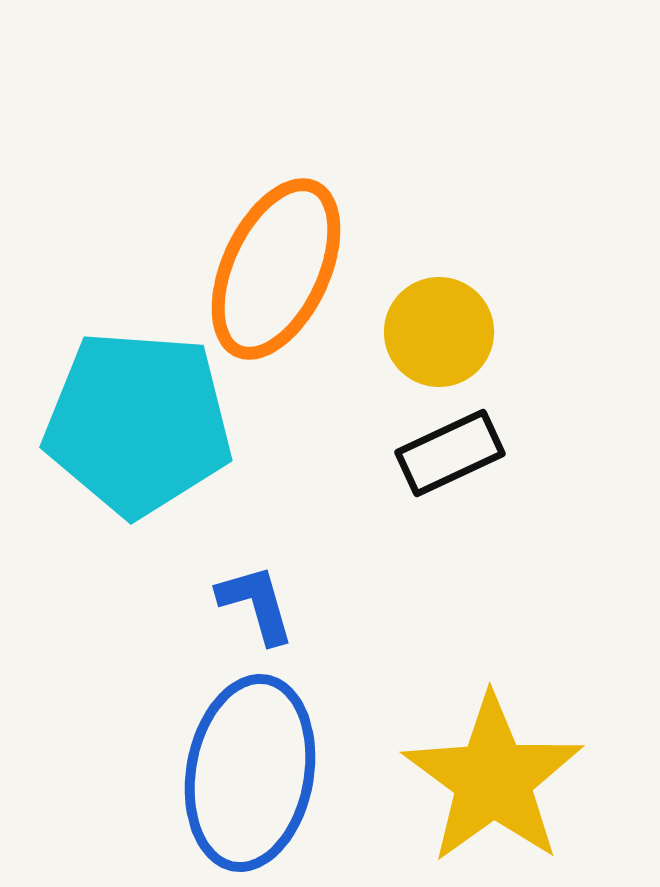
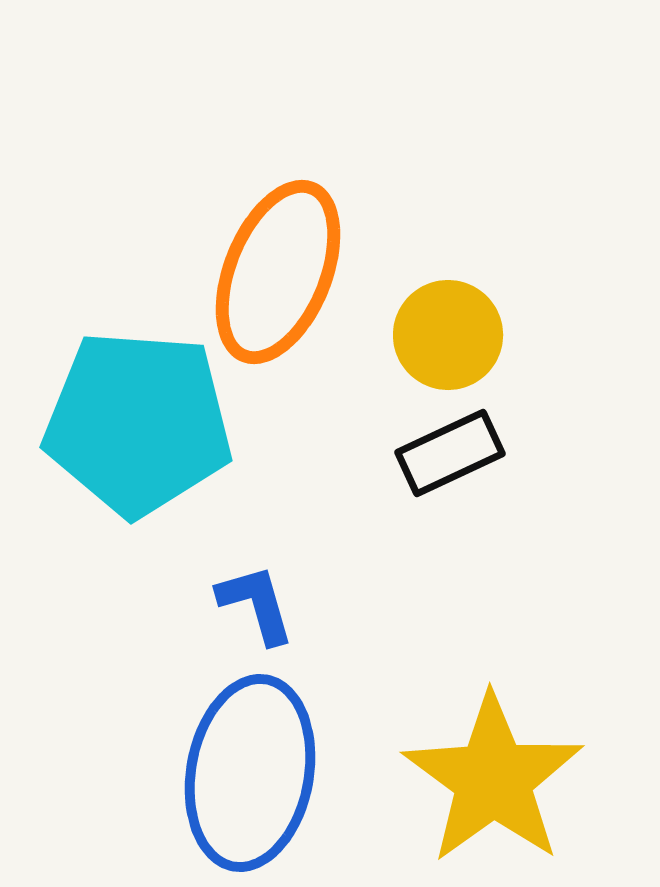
orange ellipse: moved 2 px right, 3 px down; rotated 3 degrees counterclockwise
yellow circle: moved 9 px right, 3 px down
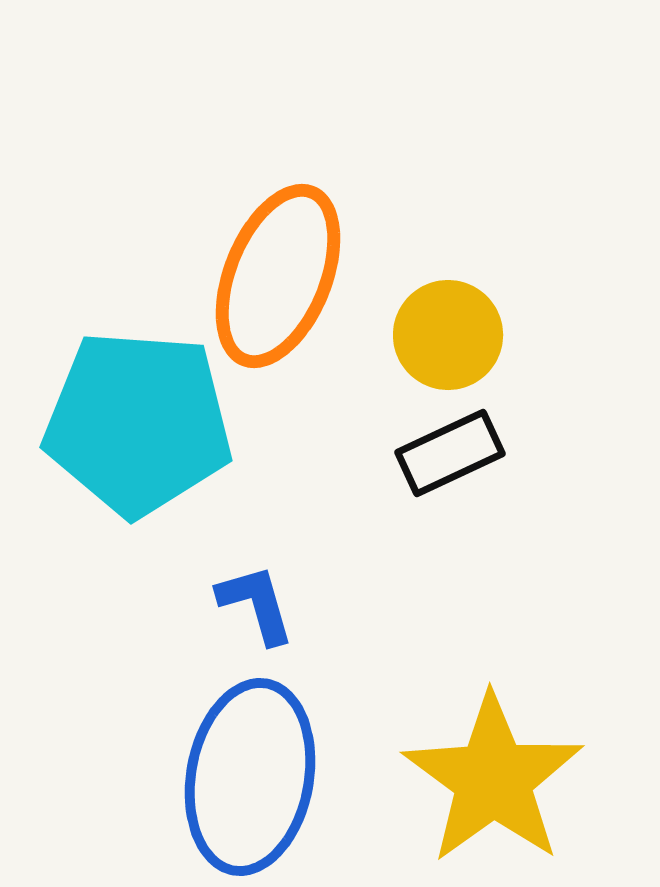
orange ellipse: moved 4 px down
blue ellipse: moved 4 px down
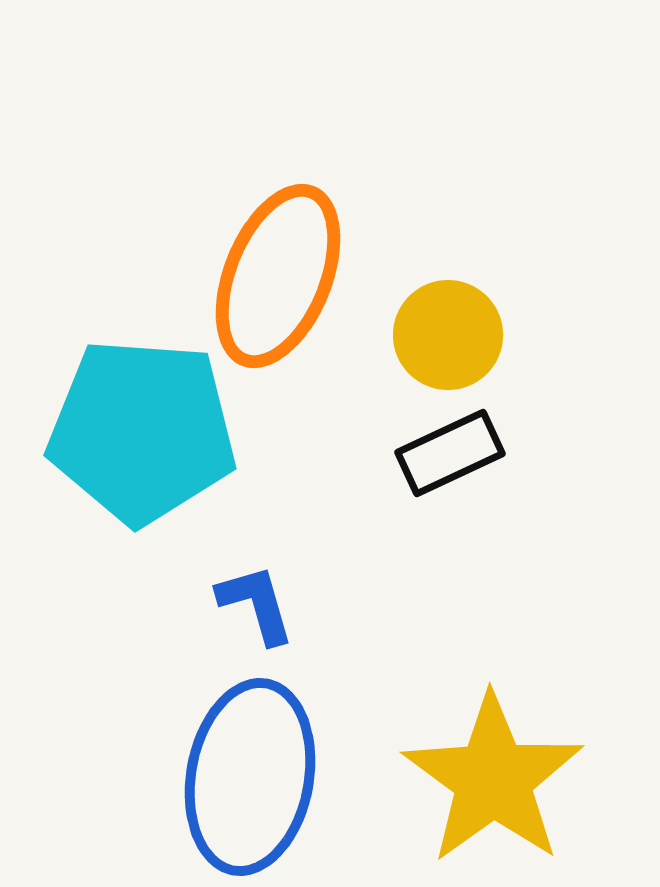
cyan pentagon: moved 4 px right, 8 px down
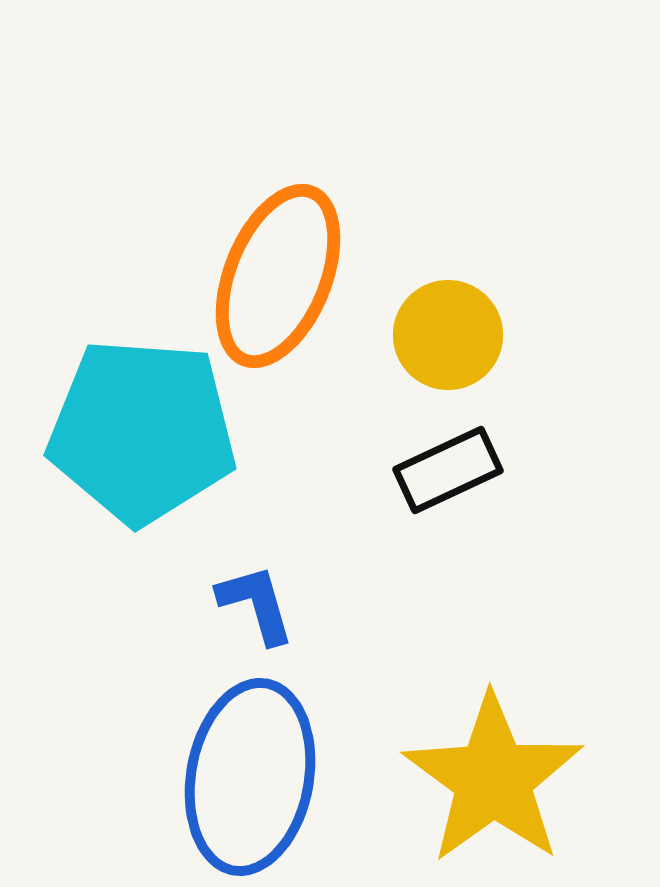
black rectangle: moved 2 px left, 17 px down
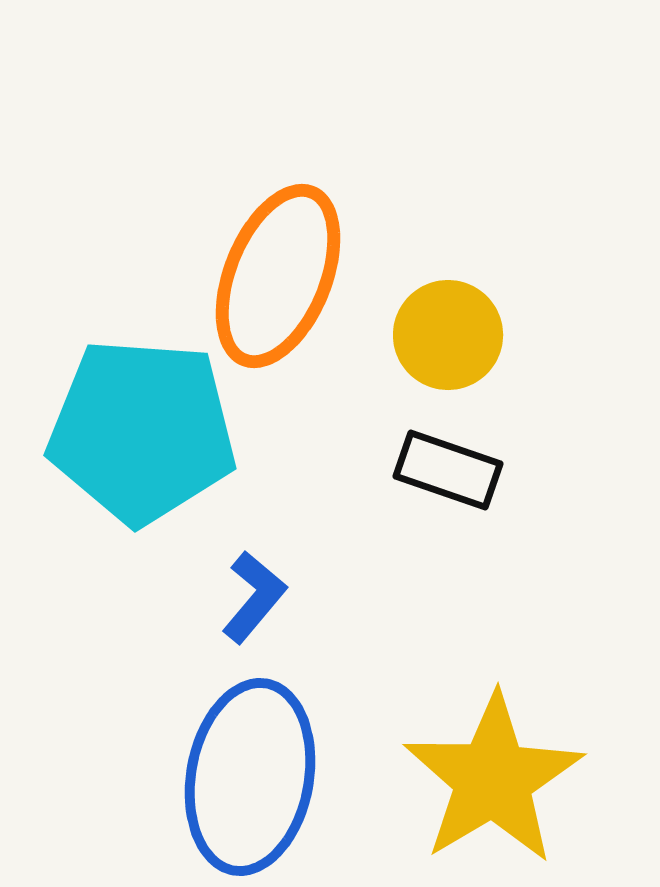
black rectangle: rotated 44 degrees clockwise
blue L-shape: moved 2 px left, 7 px up; rotated 56 degrees clockwise
yellow star: rotated 5 degrees clockwise
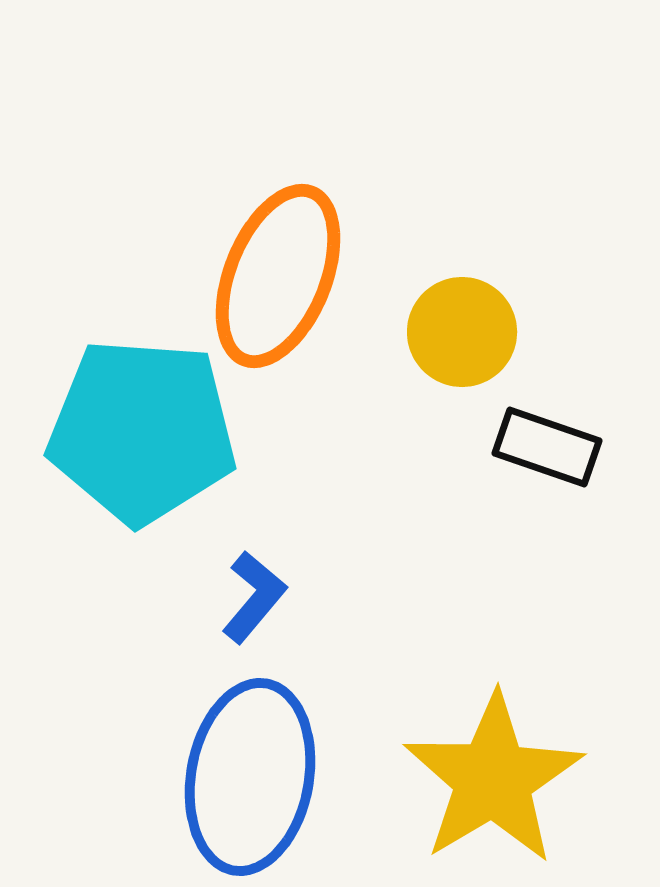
yellow circle: moved 14 px right, 3 px up
black rectangle: moved 99 px right, 23 px up
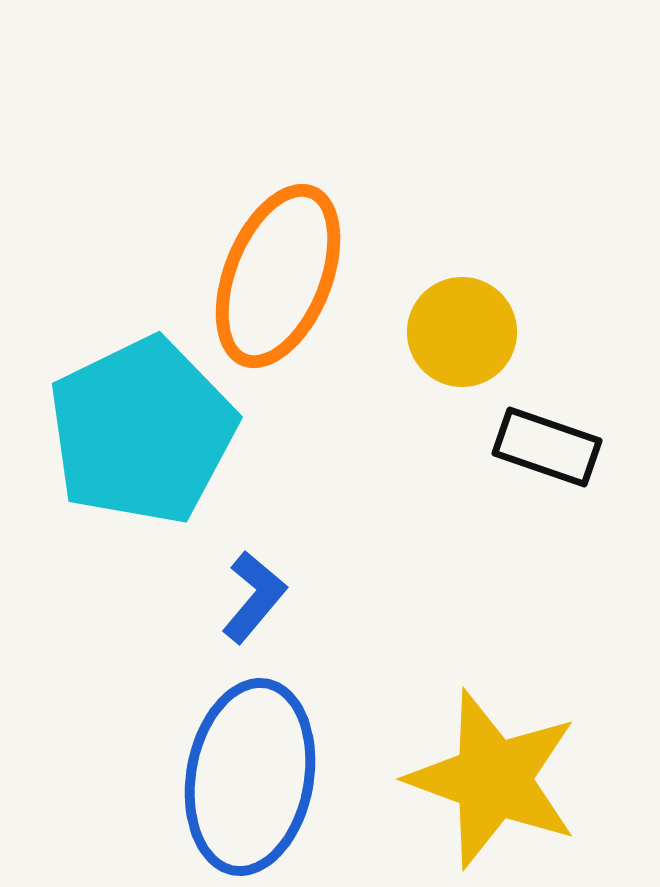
cyan pentagon: rotated 30 degrees counterclockwise
yellow star: rotated 21 degrees counterclockwise
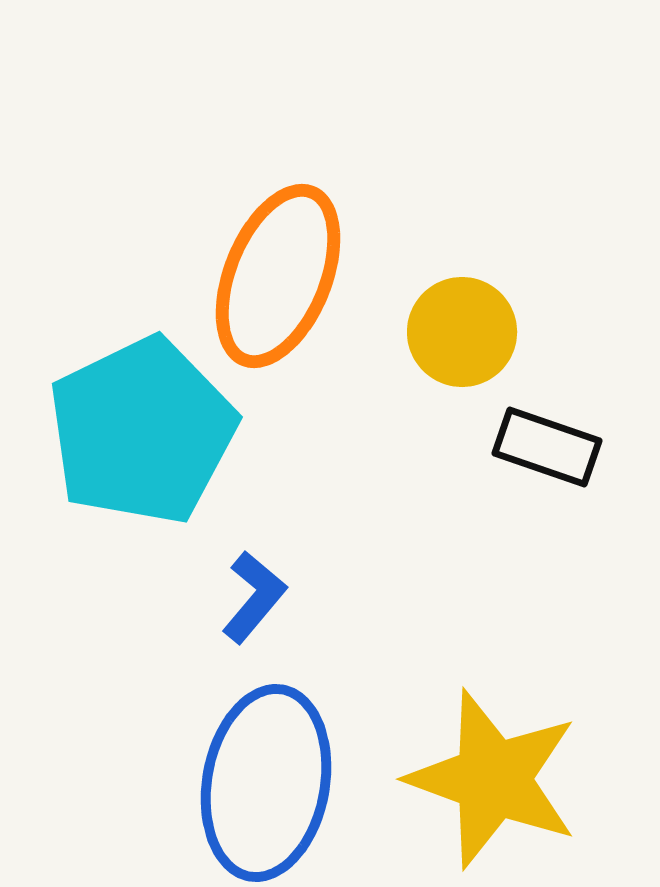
blue ellipse: moved 16 px right, 6 px down
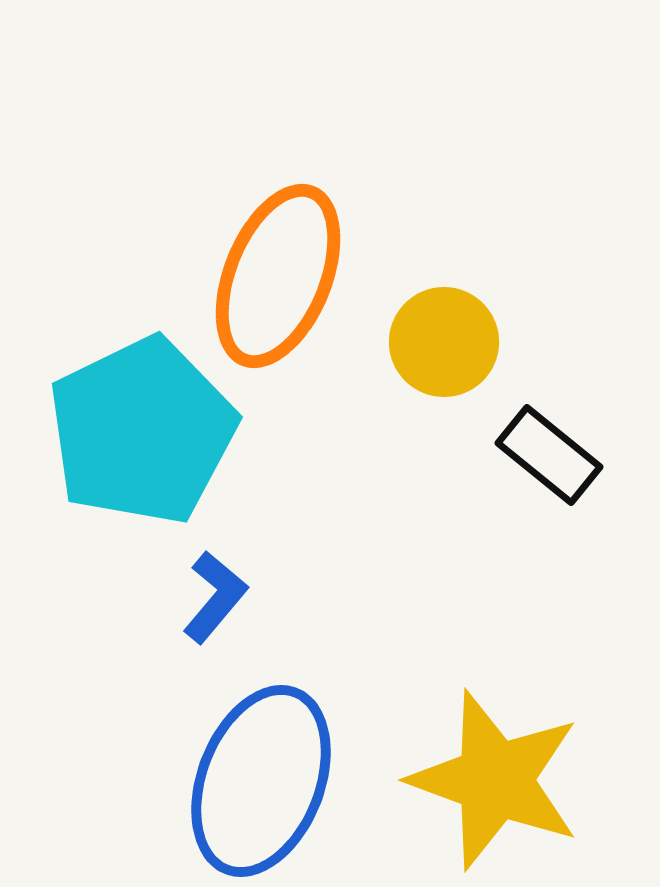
yellow circle: moved 18 px left, 10 px down
black rectangle: moved 2 px right, 8 px down; rotated 20 degrees clockwise
blue L-shape: moved 39 px left
yellow star: moved 2 px right, 1 px down
blue ellipse: moved 5 px left, 2 px up; rotated 11 degrees clockwise
